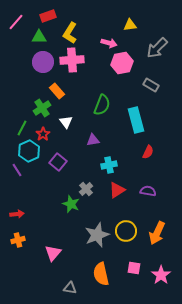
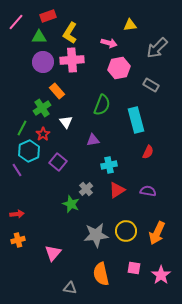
pink hexagon: moved 3 px left, 5 px down
gray star: moved 1 px left; rotated 15 degrees clockwise
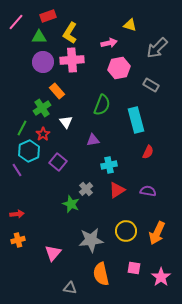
yellow triangle: rotated 24 degrees clockwise
pink arrow: rotated 28 degrees counterclockwise
gray star: moved 5 px left, 5 px down
pink star: moved 2 px down
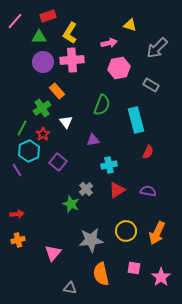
pink line: moved 1 px left, 1 px up
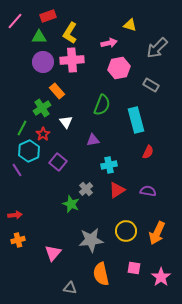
red arrow: moved 2 px left, 1 px down
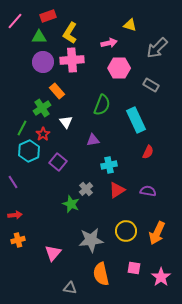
pink hexagon: rotated 10 degrees clockwise
cyan rectangle: rotated 10 degrees counterclockwise
purple line: moved 4 px left, 12 px down
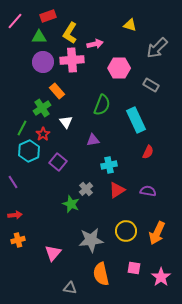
pink arrow: moved 14 px left, 1 px down
